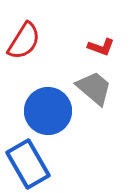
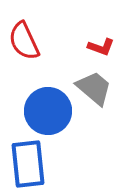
red semicircle: rotated 123 degrees clockwise
blue rectangle: rotated 24 degrees clockwise
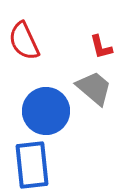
red L-shape: rotated 56 degrees clockwise
blue circle: moved 2 px left
blue rectangle: moved 4 px right, 1 px down
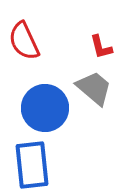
blue circle: moved 1 px left, 3 px up
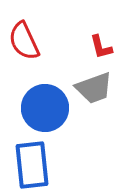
gray trapezoid: rotated 120 degrees clockwise
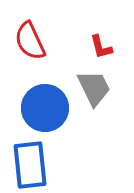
red semicircle: moved 6 px right
gray trapezoid: rotated 96 degrees counterclockwise
blue rectangle: moved 2 px left
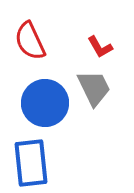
red L-shape: moved 1 px left; rotated 16 degrees counterclockwise
blue circle: moved 5 px up
blue rectangle: moved 1 px right, 2 px up
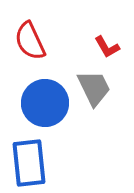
red L-shape: moved 7 px right
blue rectangle: moved 2 px left
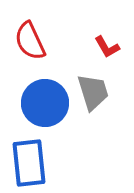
gray trapezoid: moved 1 px left, 4 px down; rotated 9 degrees clockwise
